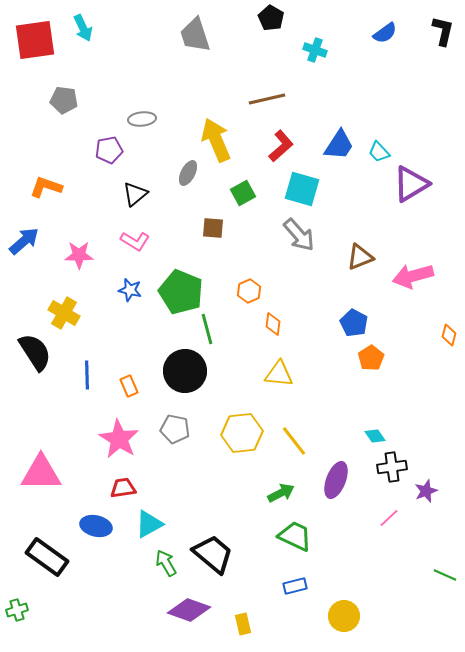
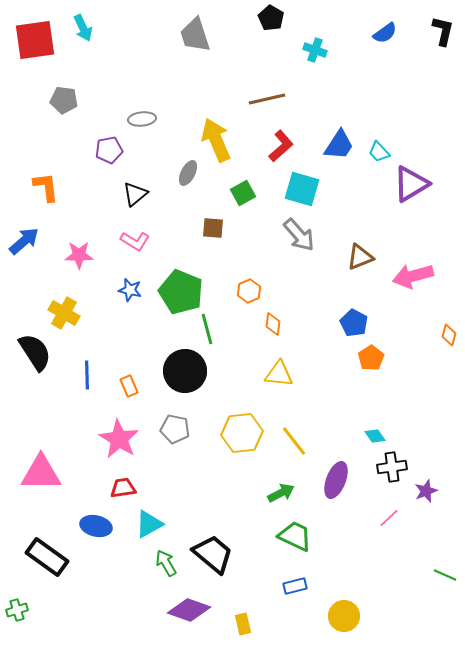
orange L-shape at (46, 187): rotated 64 degrees clockwise
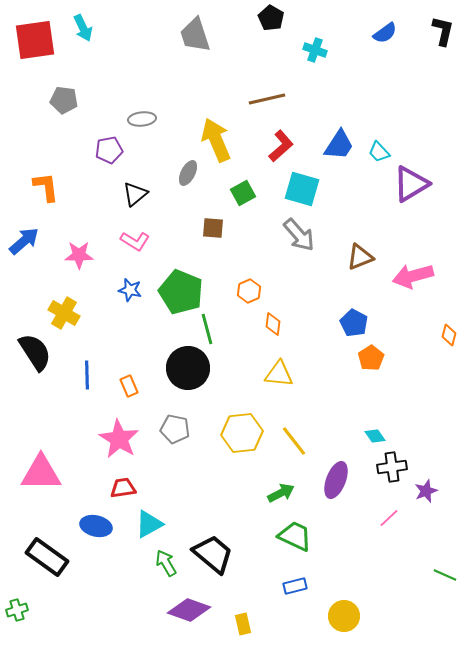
black circle at (185, 371): moved 3 px right, 3 px up
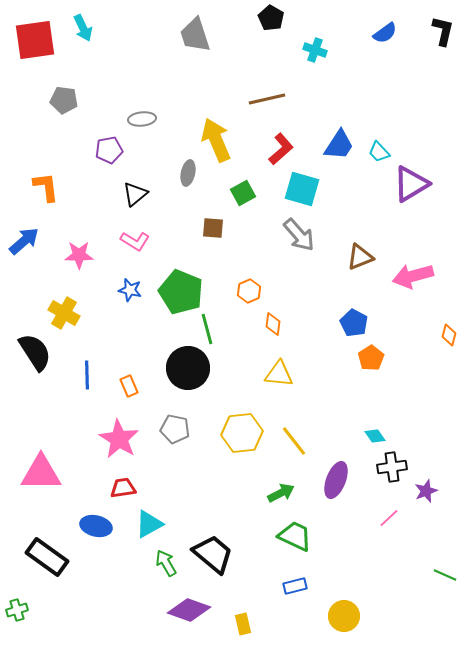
red L-shape at (281, 146): moved 3 px down
gray ellipse at (188, 173): rotated 15 degrees counterclockwise
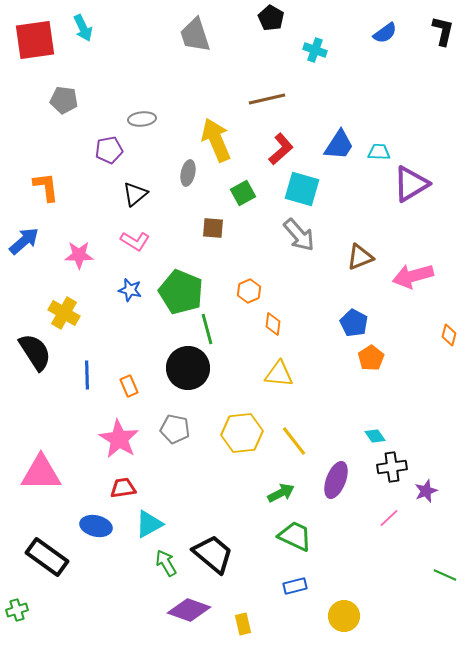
cyan trapezoid at (379, 152): rotated 135 degrees clockwise
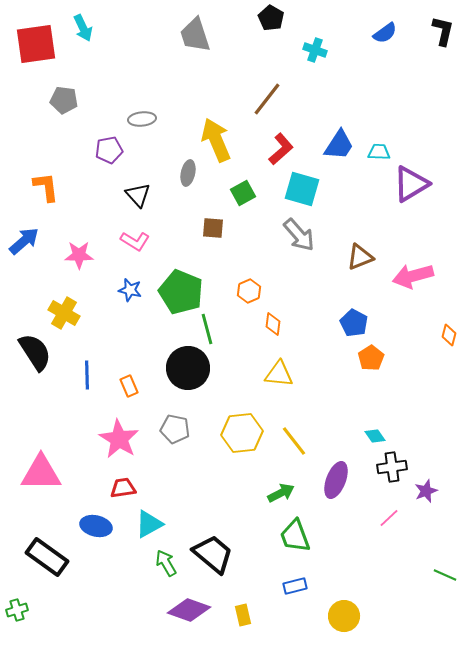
red square at (35, 40): moved 1 px right, 4 px down
brown line at (267, 99): rotated 39 degrees counterclockwise
black triangle at (135, 194): moved 3 px right, 1 px down; rotated 32 degrees counterclockwise
green trapezoid at (295, 536): rotated 135 degrees counterclockwise
yellow rectangle at (243, 624): moved 9 px up
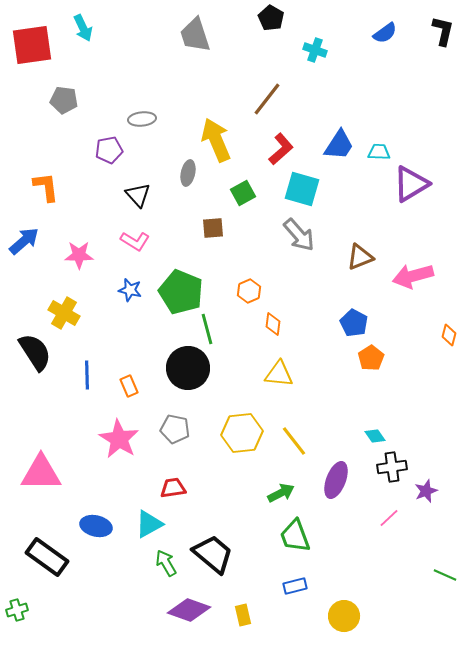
red square at (36, 44): moved 4 px left, 1 px down
brown square at (213, 228): rotated 10 degrees counterclockwise
red trapezoid at (123, 488): moved 50 px right
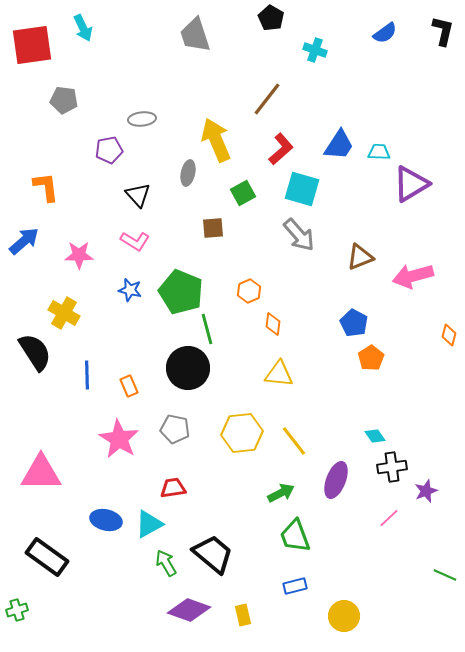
blue ellipse at (96, 526): moved 10 px right, 6 px up
